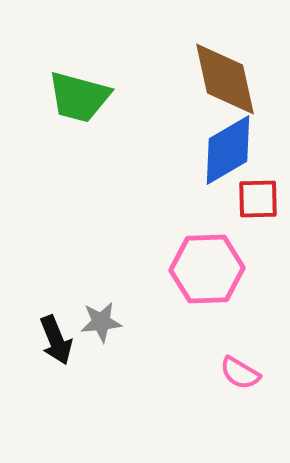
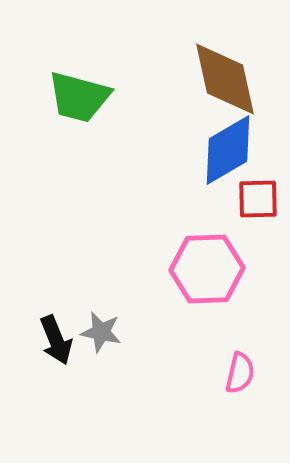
gray star: moved 10 px down; rotated 18 degrees clockwise
pink semicircle: rotated 108 degrees counterclockwise
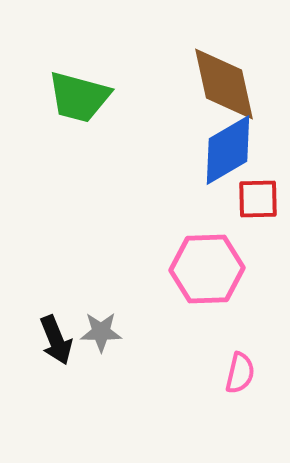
brown diamond: moved 1 px left, 5 px down
gray star: rotated 12 degrees counterclockwise
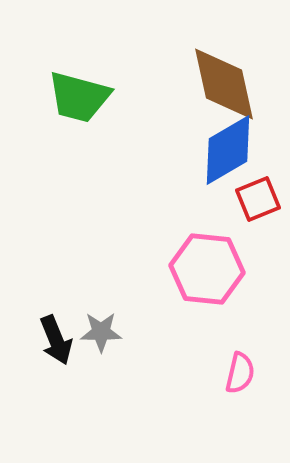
red square: rotated 21 degrees counterclockwise
pink hexagon: rotated 8 degrees clockwise
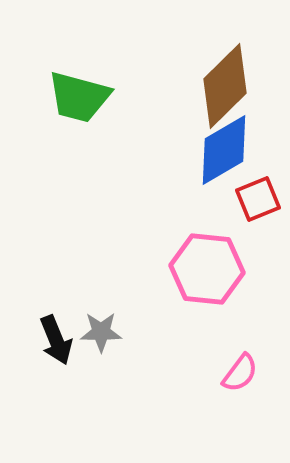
brown diamond: moved 1 px right, 2 px down; rotated 58 degrees clockwise
blue diamond: moved 4 px left
pink semicircle: rotated 24 degrees clockwise
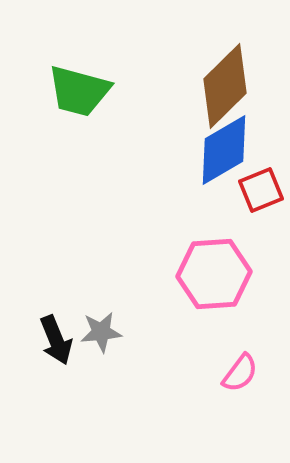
green trapezoid: moved 6 px up
red square: moved 3 px right, 9 px up
pink hexagon: moved 7 px right, 5 px down; rotated 10 degrees counterclockwise
gray star: rotated 6 degrees counterclockwise
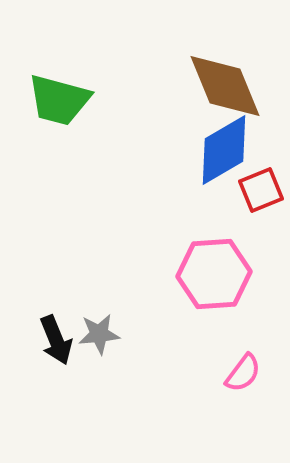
brown diamond: rotated 68 degrees counterclockwise
green trapezoid: moved 20 px left, 9 px down
gray star: moved 2 px left, 2 px down
pink semicircle: moved 3 px right
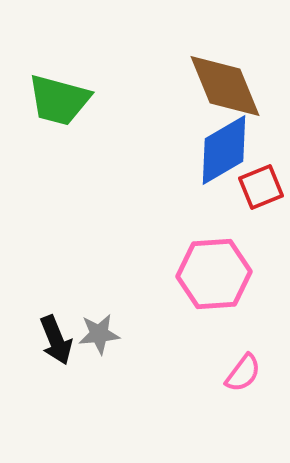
red square: moved 3 px up
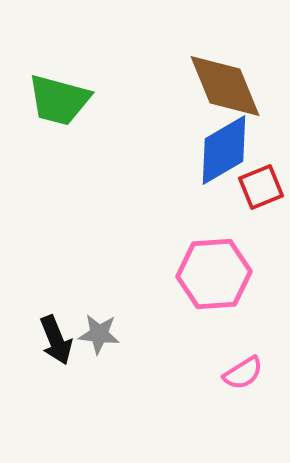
gray star: rotated 12 degrees clockwise
pink semicircle: rotated 21 degrees clockwise
